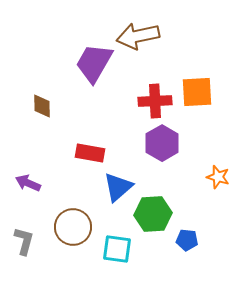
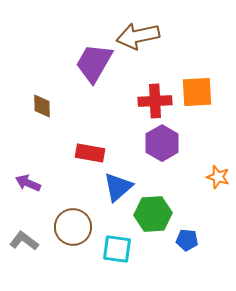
gray L-shape: rotated 68 degrees counterclockwise
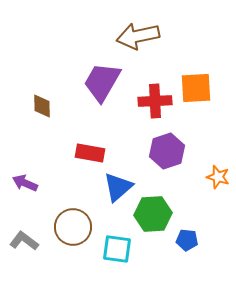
purple trapezoid: moved 8 px right, 19 px down
orange square: moved 1 px left, 4 px up
purple hexagon: moved 5 px right, 8 px down; rotated 12 degrees clockwise
purple arrow: moved 3 px left
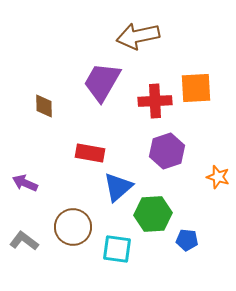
brown diamond: moved 2 px right
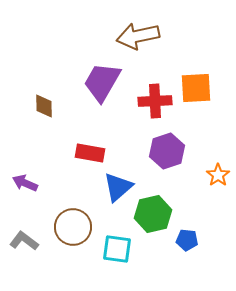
orange star: moved 2 px up; rotated 20 degrees clockwise
green hexagon: rotated 9 degrees counterclockwise
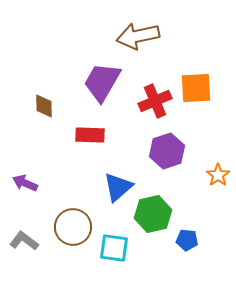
red cross: rotated 20 degrees counterclockwise
red rectangle: moved 18 px up; rotated 8 degrees counterclockwise
cyan square: moved 3 px left, 1 px up
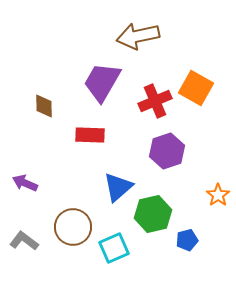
orange square: rotated 32 degrees clockwise
orange star: moved 20 px down
blue pentagon: rotated 20 degrees counterclockwise
cyan square: rotated 32 degrees counterclockwise
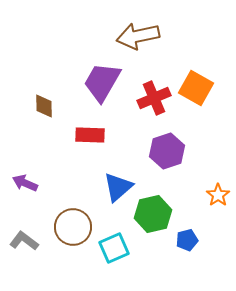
red cross: moved 1 px left, 3 px up
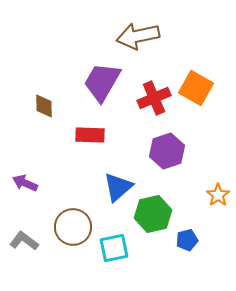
cyan square: rotated 12 degrees clockwise
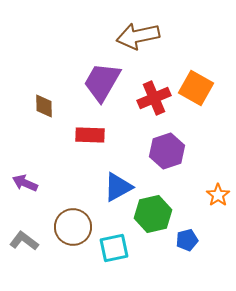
blue triangle: rotated 12 degrees clockwise
